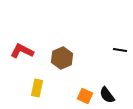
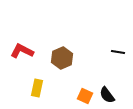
black line: moved 2 px left, 2 px down
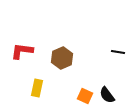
red L-shape: rotated 20 degrees counterclockwise
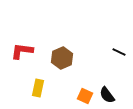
black line: moved 1 px right; rotated 16 degrees clockwise
yellow rectangle: moved 1 px right
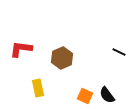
red L-shape: moved 1 px left, 2 px up
yellow rectangle: rotated 24 degrees counterclockwise
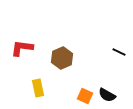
red L-shape: moved 1 px right, 1 px up
black semicircle: rotated 24 degrees counterclockwise
